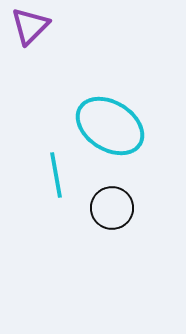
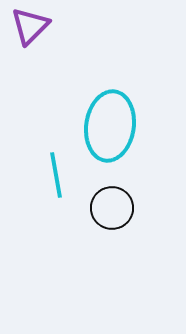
cyan ellipse: rotated 66 degrees clockwise
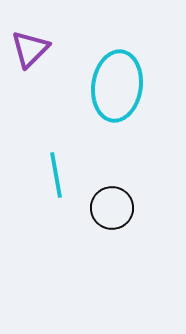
purple triangle: moved 23 px down
cyan ellipse: moved 7 px right, 40 px up
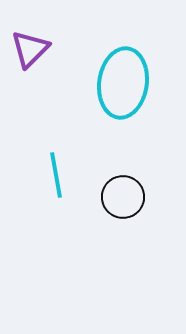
cyan ellipse: moved 6 px right, 3 px up
black circle: moved 11 px right, 11 px up
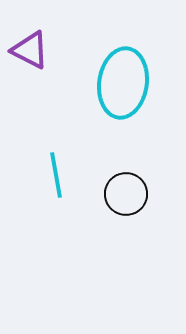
purple triangle: moved 1 px down; rotated 48 degrees counterclockwise
black circle: moved 3 px right, 3 px up
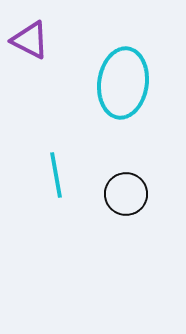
purple triangle: moved 10 px up
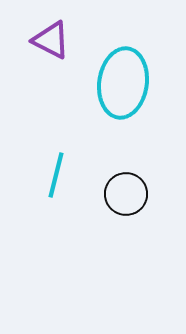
purple triangle: moved 21 px right
cyan line: rotated 24 degrees clockwise
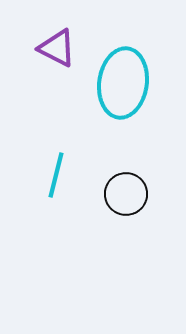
purple triangle: moved 6 px right, 8 px down
